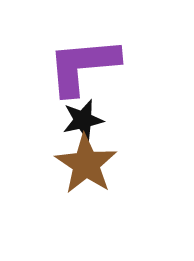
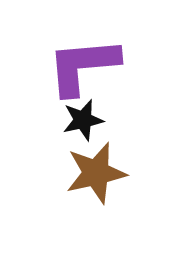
brown star: moved 10 px right, 9 px down; rotated 26 degrees clockwise
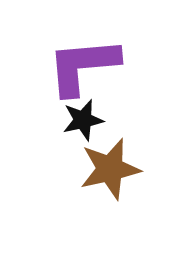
brown star: moved 14 px right, 4 px up
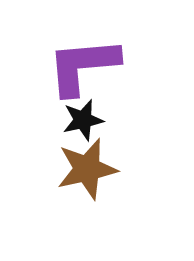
brown star: moved 23 px left
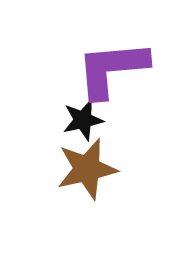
purple L-shape: moved 29 px right, 3 px down
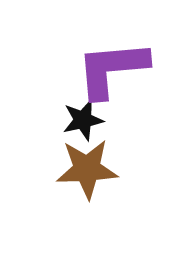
brown star: rotated 10 degrees clockwise
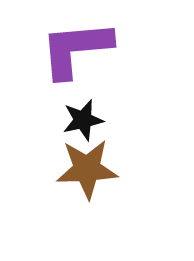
purple L-shape: moved 36 px left, 20 px up
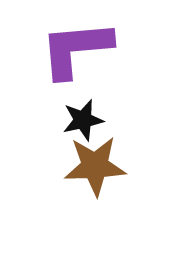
brown star: moved 8 px right, 3 px up
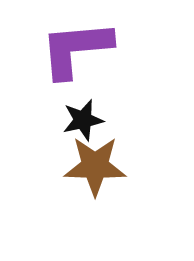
brown star: rotated 4 degrees clockwise
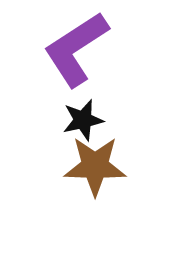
purple L-shape: rotated 28 degrees counterclockwise
